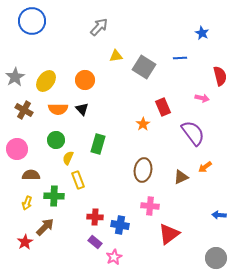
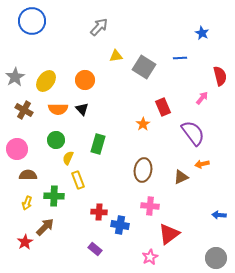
pink arrow: rotated 64 degrees counterclockwise
orange arrow: moved 3 px left, 3 px up; rotated 24 degrees clockwise
brown semicircle: moved 3 px left
red cross: moved 4 px right, 5 px up
purple rectangle: moved 7 px down
pink star: moved 36 px right
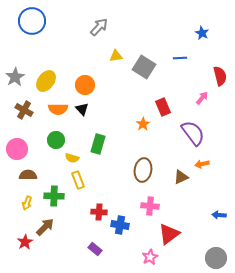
orange circle: moved 5 px down
yellow semicircle: moved 4 px right; rotated 96 degrees counterclockwise
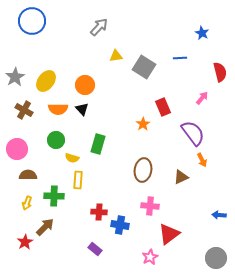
red semicircle: moved 4 px up
orange arrow: moved 4 px up; rotated 104 degrees counterclockwise
yellow rectangle: rotated 24 degrees clockwise
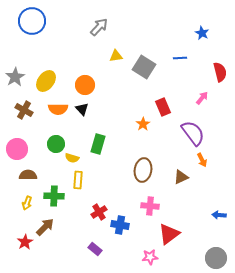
green circle: moved 4 px down
red cross: rotated 35 degrees counterclockwise
pink star: rotated 21 degrees clockwise
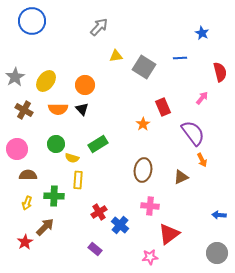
green rectangle: rotated 42 degrees clockwise
blue cross: rotated 30 degrees clockwise
gray circle: moved 1 px right, 5 px up
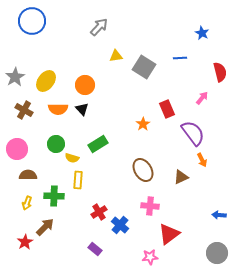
red rectangle: moved 4 px right, 2 px down
brown ellipse: rotated 40 degrees counterclockwise
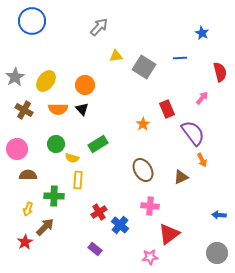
yellow arrow: moved 1 px right, 6 px down
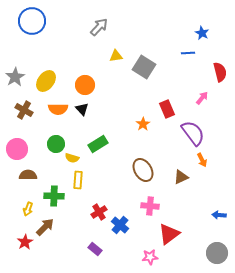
blue line: moved 8 px right, 5 px up
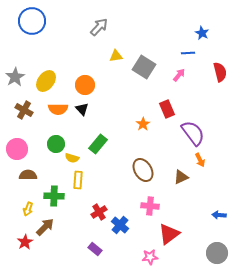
pink arrow: moved 23 px left, 23 px up
green rectangle: rotated 18 degrees counterclockwise
orange arrow: moved 2 px left
